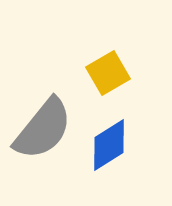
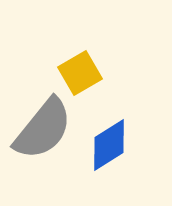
yellow square: moved 28 px left
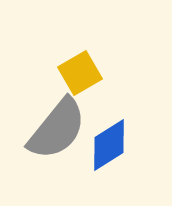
gray semicircle: moved 14 px right
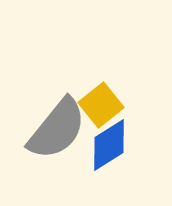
yellow square: moved 21 px right, 32 px down; rotated 9 degrees counterclockwise
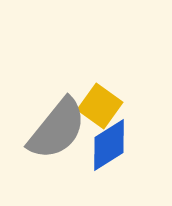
yellow square: moved 1 px left, 1 px down; rotated 15 degrees counterclockwise
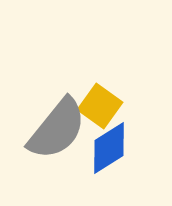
blue diamond: moved 3 px down
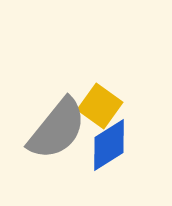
blue diamond: moved 3 px up
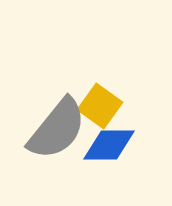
blue diamond: rotated 32 degrees clockwise
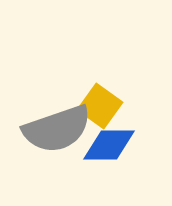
gray semicircle: rotated 32 degrees clockwise
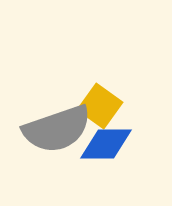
blue diamond: moved 3 px left, 1 px up
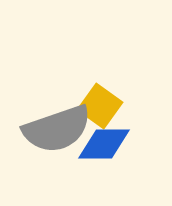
blue diamond: moved 2 px left
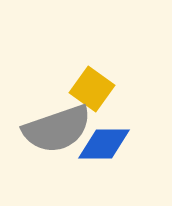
yellow square: moved 8 px left, 17 px up
